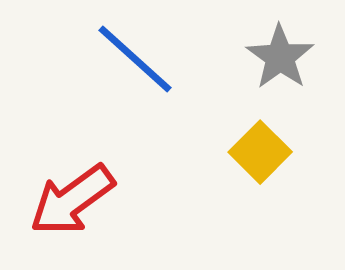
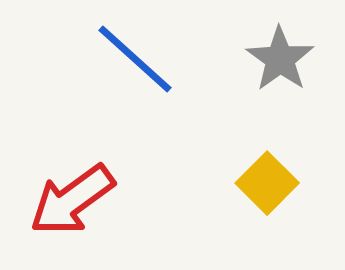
gray star: moved 2 px down
yellow square: moved 7 px right, 31 px down
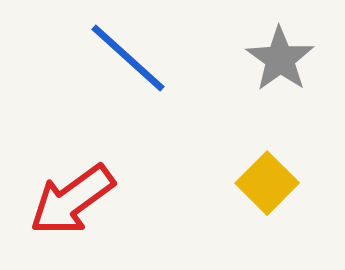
blue line: moved 7 px left, 1 px up
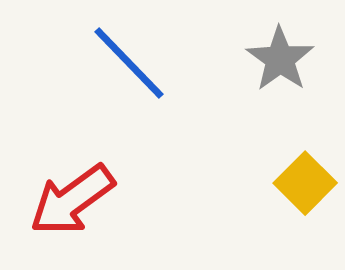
blue line: moved 1 px right, 5 px down; rotated 4 degrees clockwise
yellow square: moved 38 px right
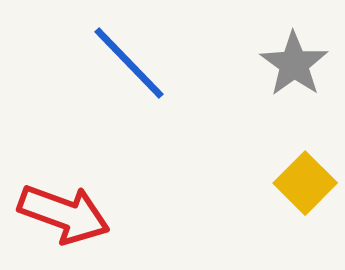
gray star: moved 14 px right, 5 px down
red arrow: moved 8 px left, 14 px down; rotated 124 degrees counterclockwise
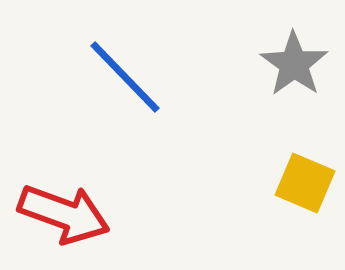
blue line: moved 4 px left, 14 px down
yellow square: rotated 22 degrees counterclockwise
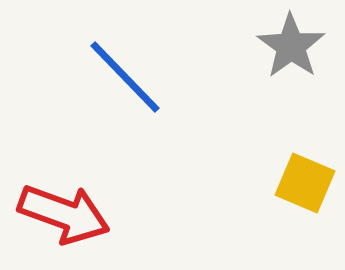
gray star: moved 3 px left, 18 px up
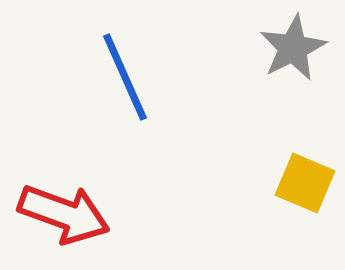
gray star: moved 2 px right, 2 px down; rotated 10 degrees clockwise
blue line: rotated 20 degrees clockwise
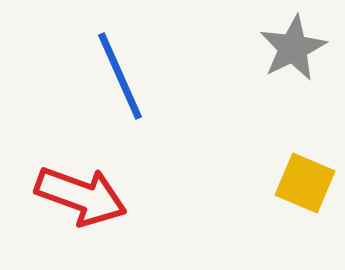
blue line: moved 5 px left, 1 px up
red arrow: moved 17 px right, 18 px up
